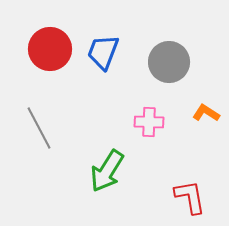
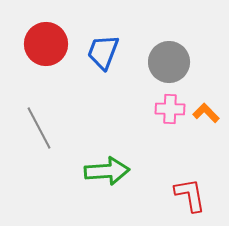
red circle: moved 4 px left, 5 px up
orange L-shape: rotated 12 degrees clockwise
pink cross: moved 21 px right, 13 px up
green arrow: rotated 126 degrees counterclockwise
red L-shape: moved 2 px up
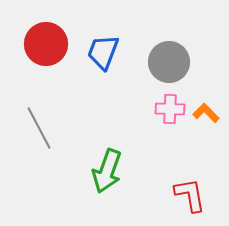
green arrow: rotated 114 degrees clockwise
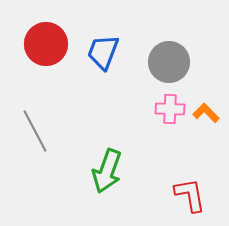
gray line: moved 4 px left, 3 px down
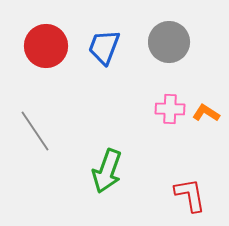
red circle: moved 2 px down
blue trapezoid: moved 1 px right, 5 px up
gray circle: moved 20 px up
orange L-shape: rotated 12 degrees counterclockwise
gray line: rotated 6 degrees counterclockwise
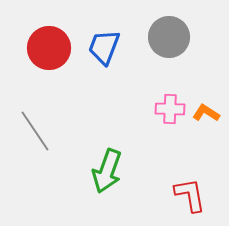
gray circle: moved 5 px up
red circle: moved 3 px right, 2 px down
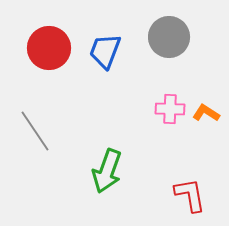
blue trapezoid: moved 1 px right, 4 px down
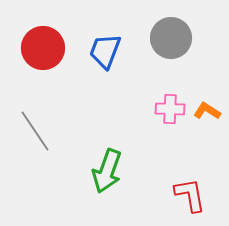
gray circle: moved 2 px right, 1 px down
red circle: moved 6 px left
orange L-shape: moved 1 px right, 2 px up
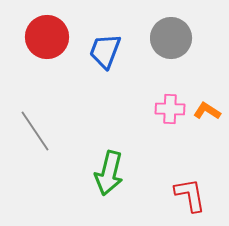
red circle: moved 4 px right, 11 px up
green arrow: moved 2 px right, 2 px down; rotated 6 degrees counterclockwise
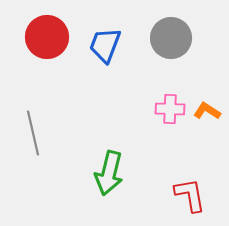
blue trapezoid: moved 6 px up
gray line: moved 2 px left, 2 px down; rotated 21 degrees clockwise
